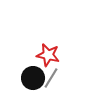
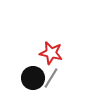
red star: moved 3 px right, 2 px up
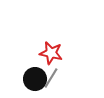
black circle: moved 2 px right, 1 px down
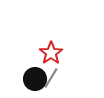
red star: rotated 25 degrees clockwise
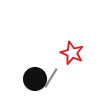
red star: moved 21 px right; rotated 15 degrees counterclockwise
